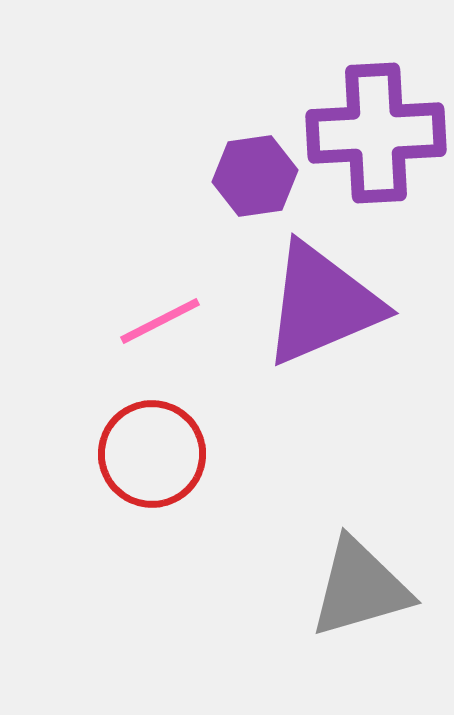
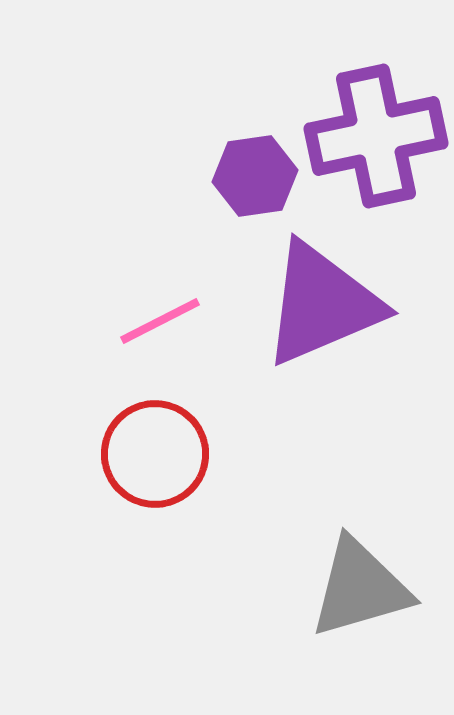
purple cross: moved 3 px down; rotated 9 degrees counterclockwise
red circle: moved 3 px right
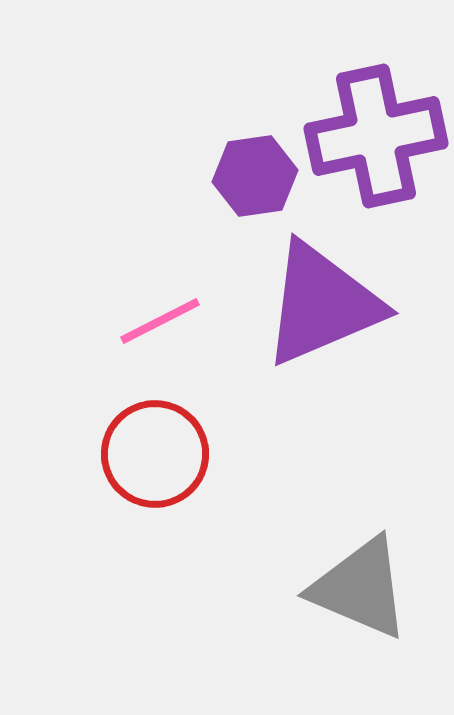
gray triangle: rotated 39 degrees clockwise
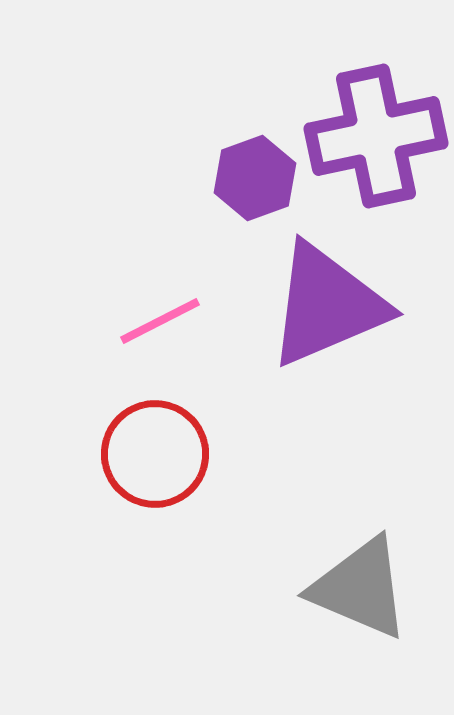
purple hexagon: moved 2 px down; rotated 12 degrees counterclockwise
purple triangle: moved 5 px right, 1 px down
